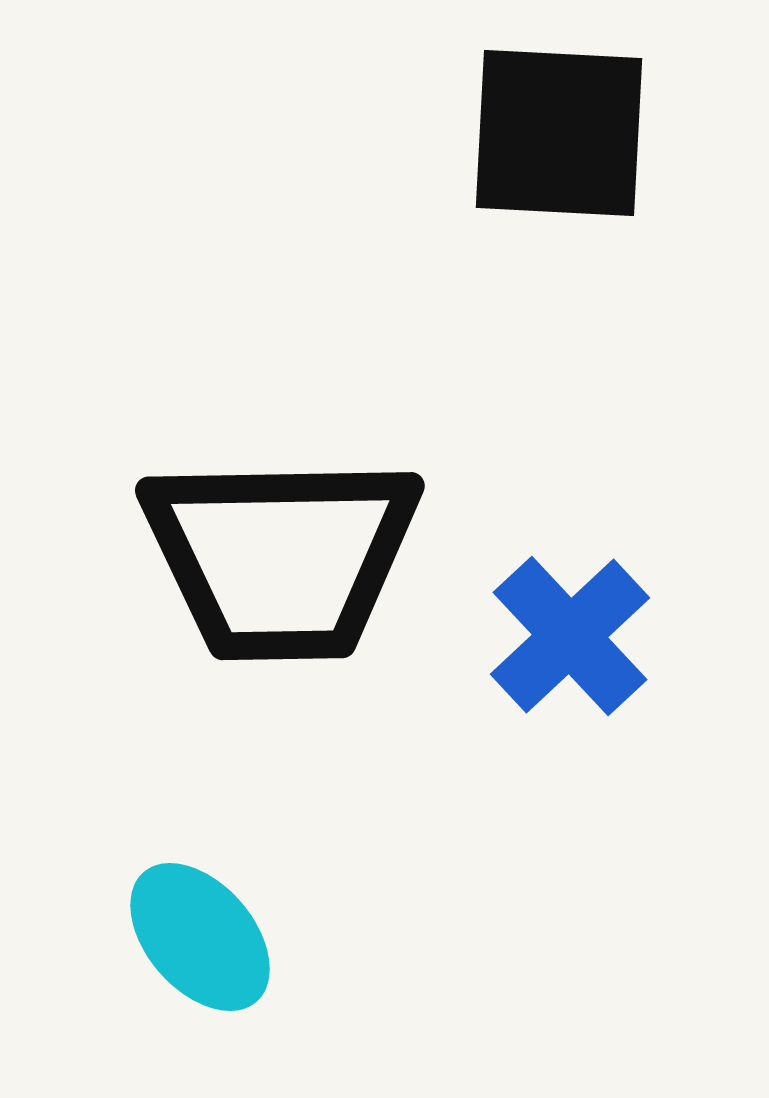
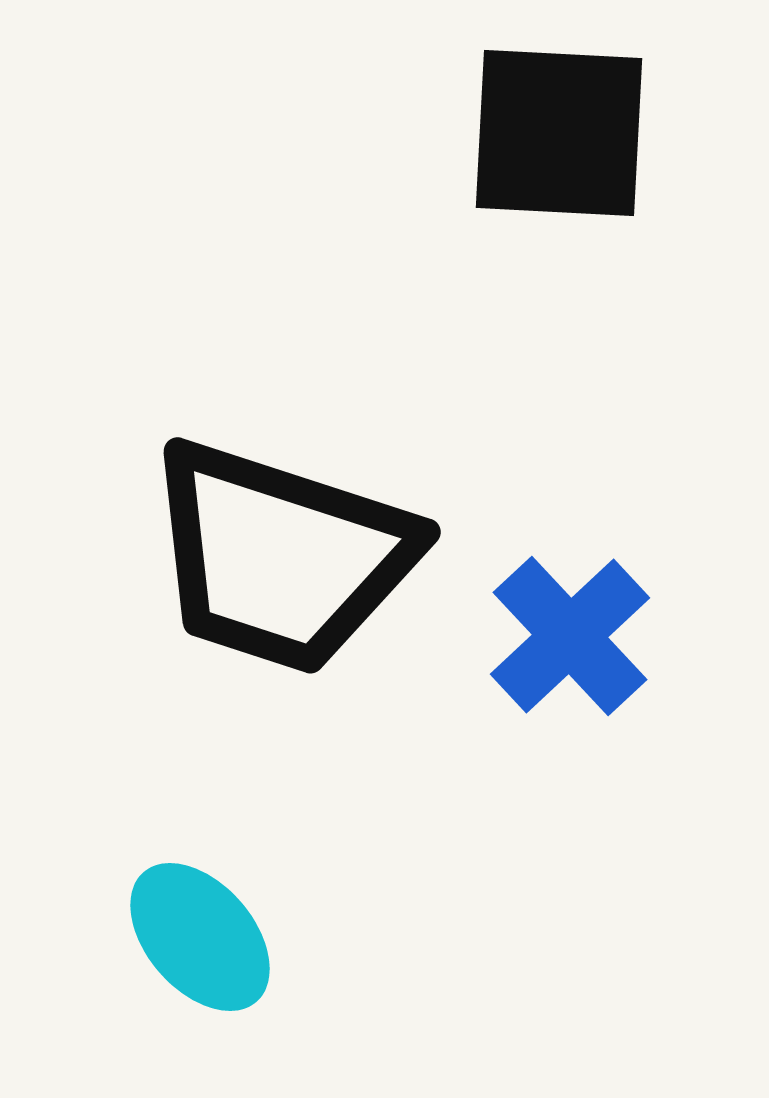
black trapezoid: rotated 19 degrees clockwise
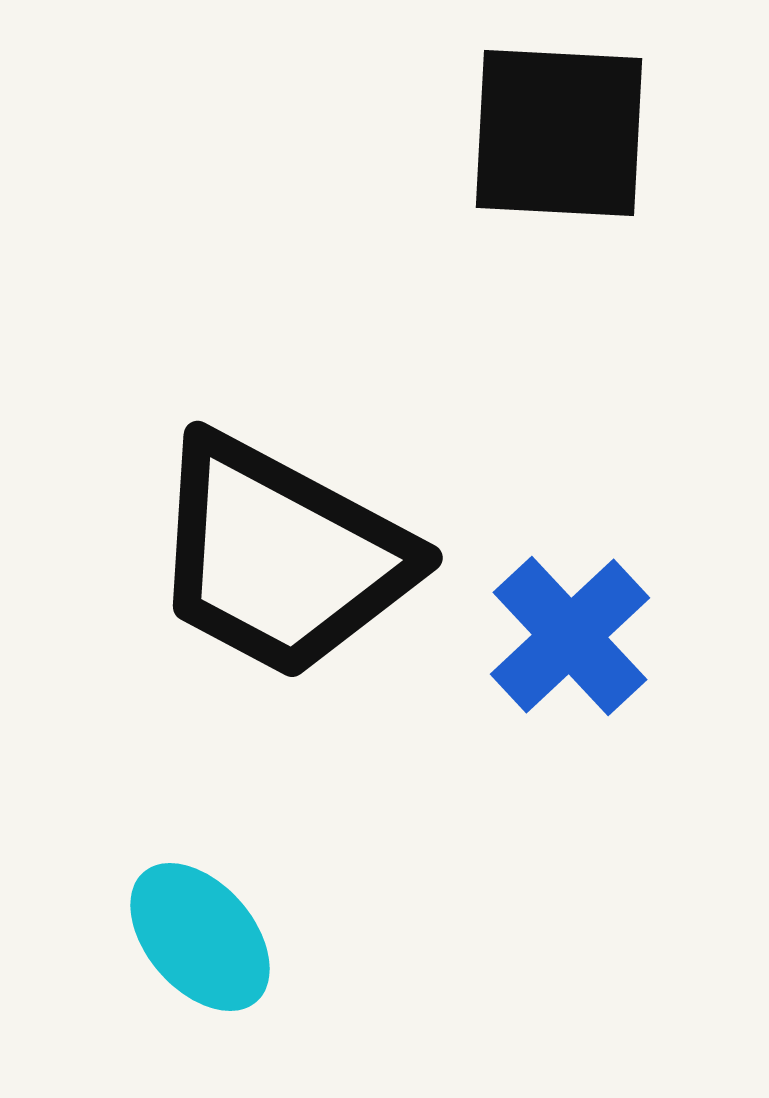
black trapezoid: rotated 10 degrees clockwise
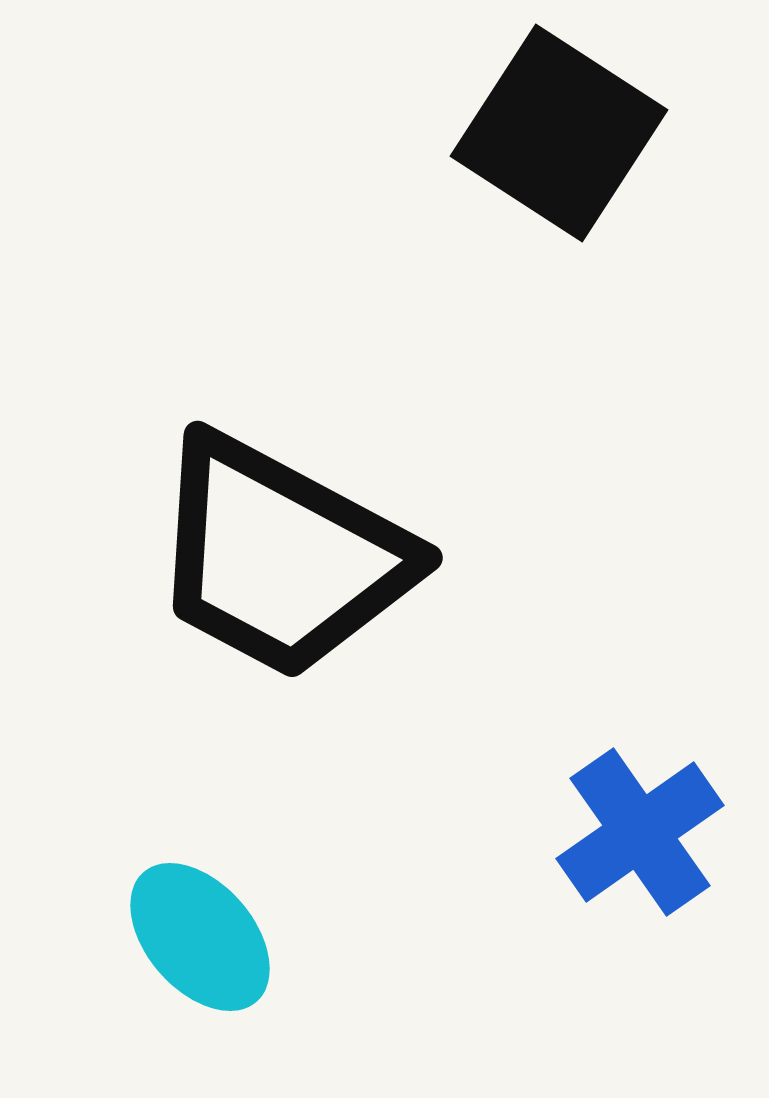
black square: rotated 30 degrees clockwise
blue cross: moved 70 px right, 196 px down; rotated 8 degrees clockwise
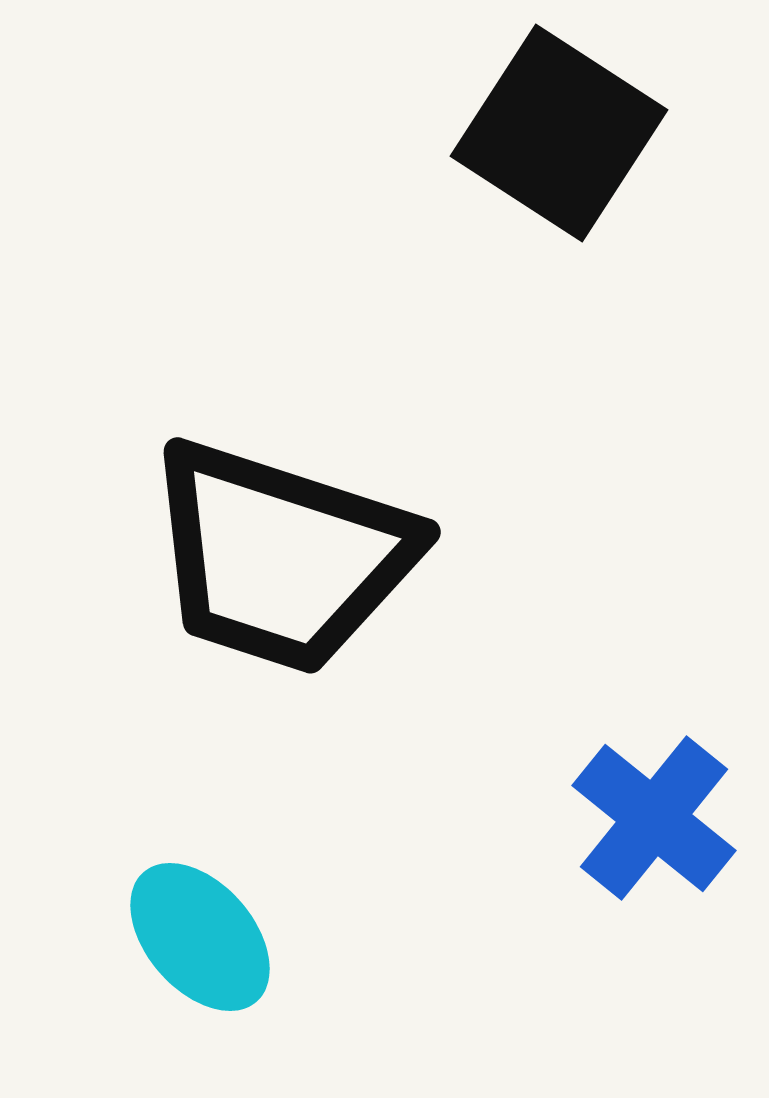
black trapezoid: rotated 10 degrees counterclockwise
blue cross: moved 14 px right, 14 px up; rotated 16 degrees counterclockwise
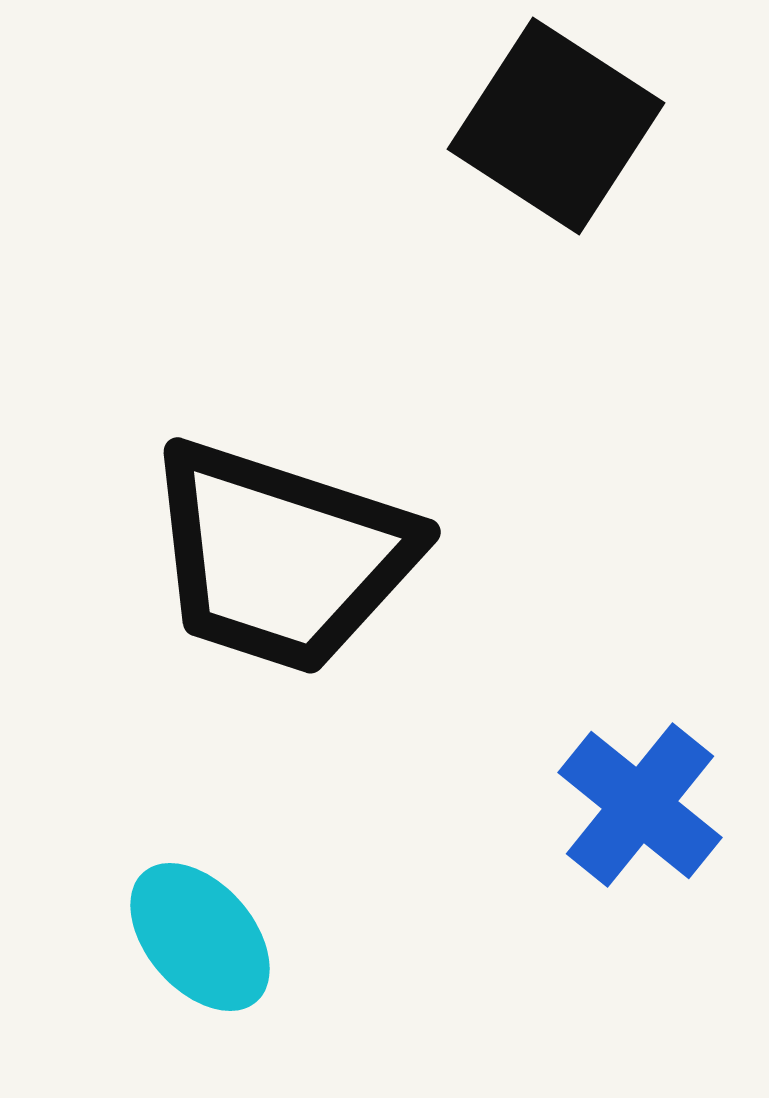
black square: moved 3 px left, 7 px up
blue cross: moved 14 px left, 13 px up
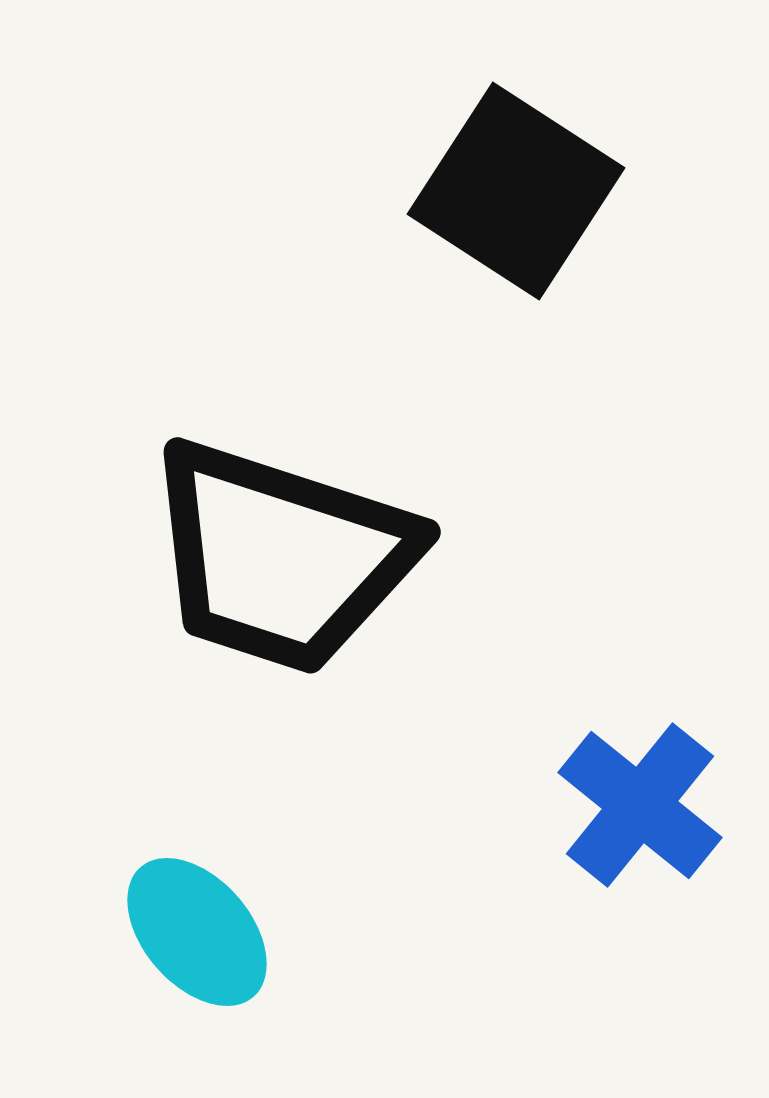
black square: moved 40 px left, 65 px down
cyan ellipse: moved 3 px left, 5 px up
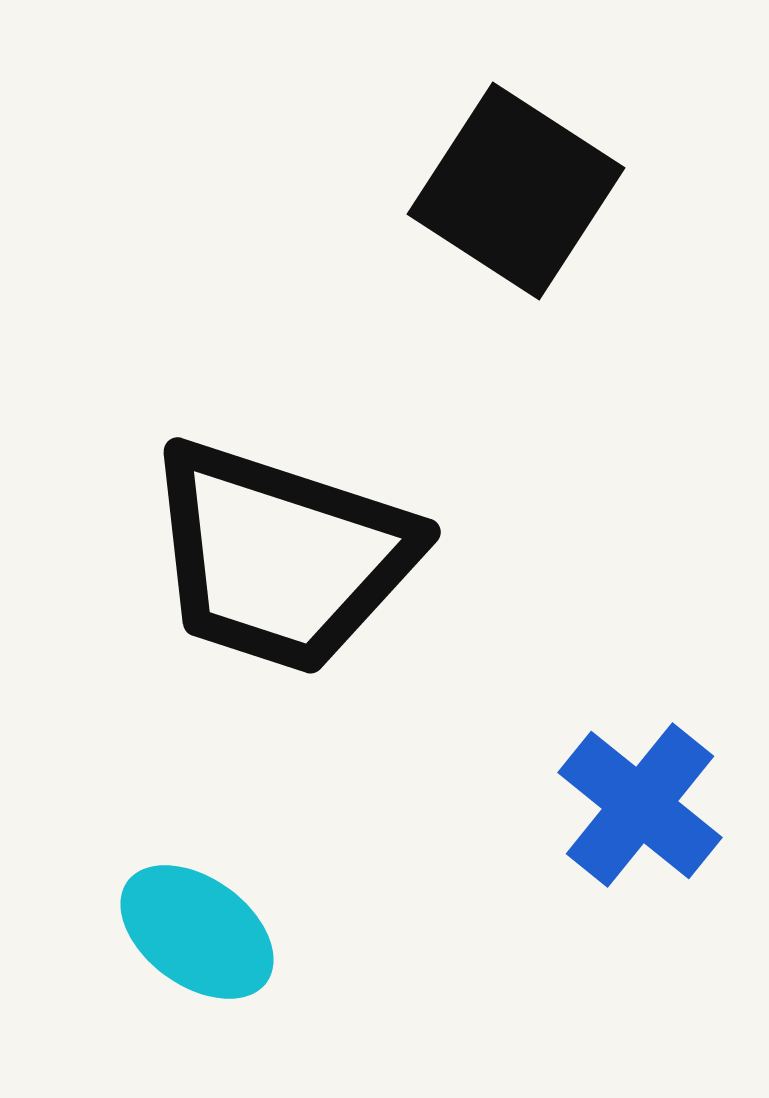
cyan ellipse: rotated 13 degrees counterclockwise
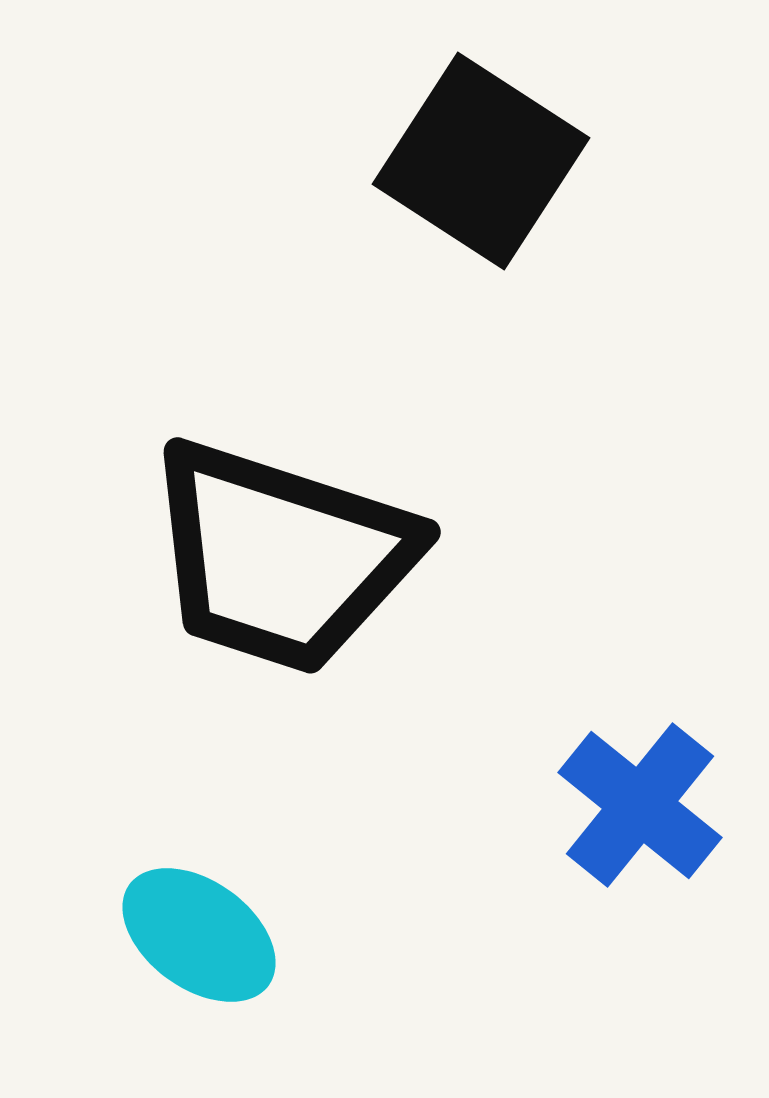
black square: moved 35 px left, 30 px up
cyan ellipse: moved 2 px right, 3 px down
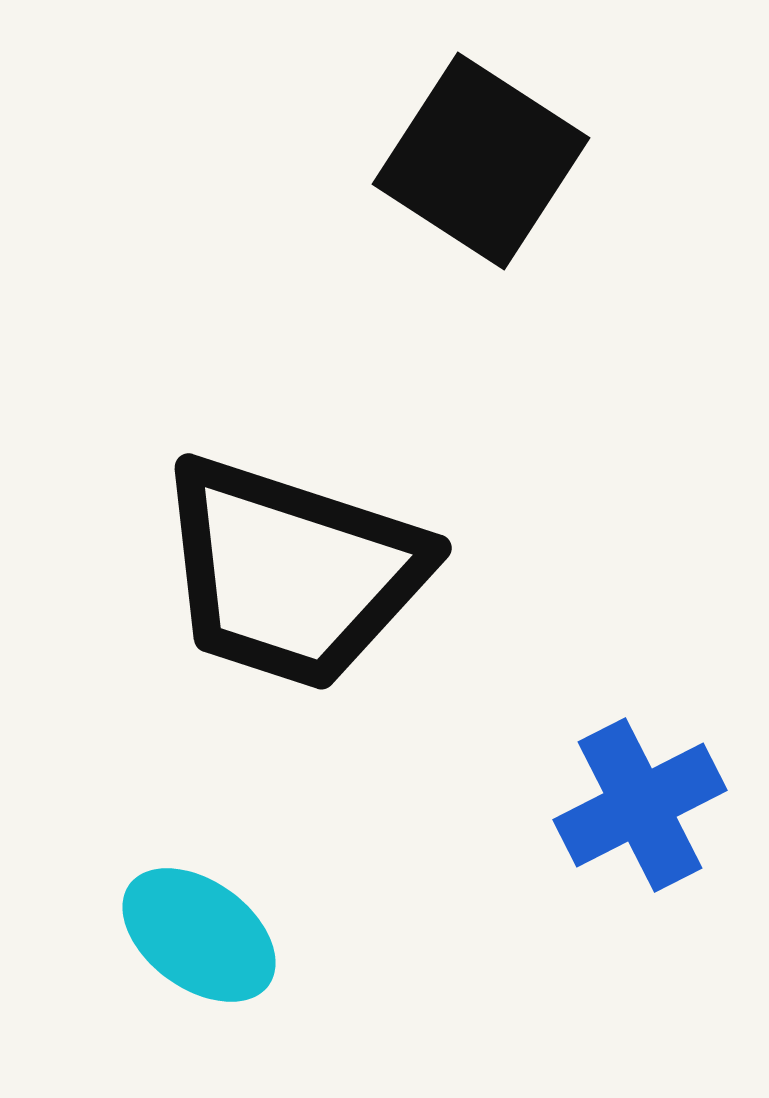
black trapezoid: moved 11 px right, 16 px down
blue cross: rotated 24 degrees clockwise
